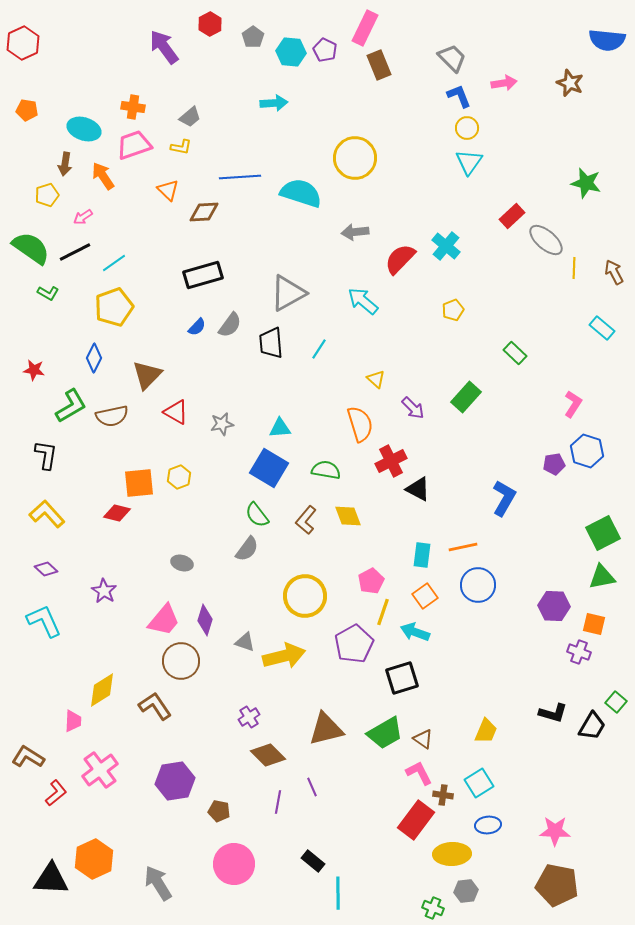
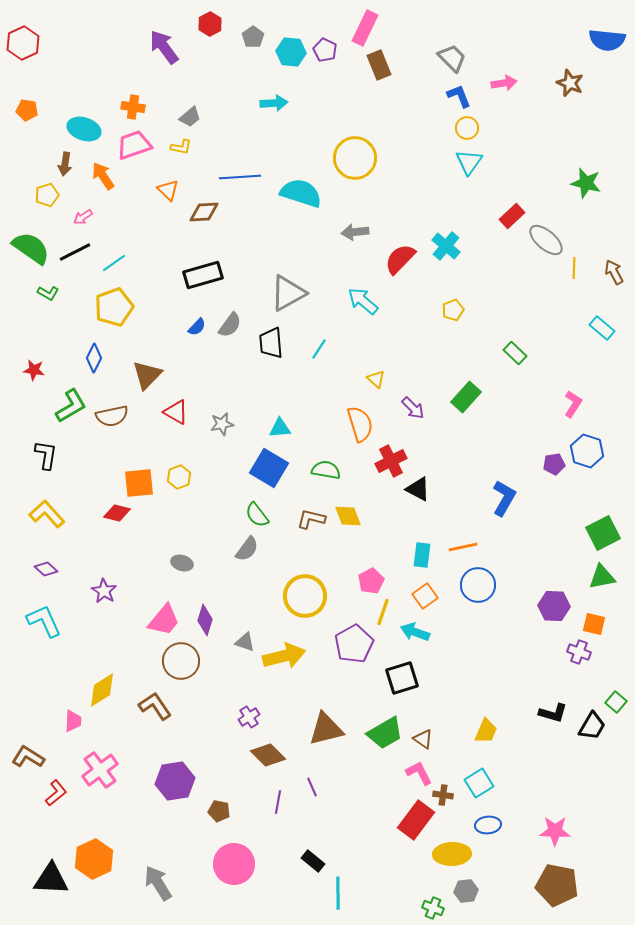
brown L-shape at (306, 520): moved 5 px right, 1 px up; rotated 64 degrees clockwise
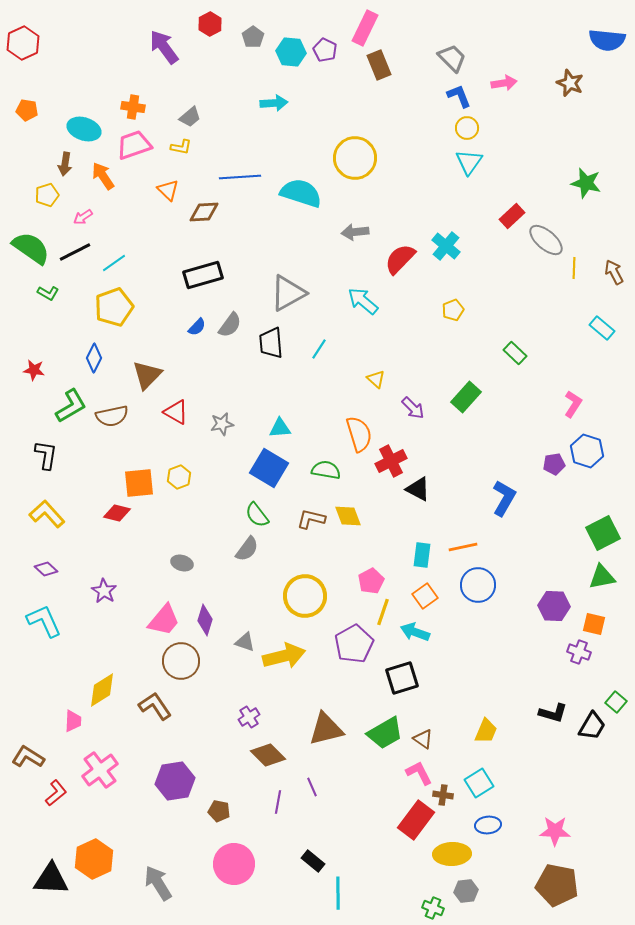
orange semicircle at (360, 424): moved 1 px left, 10 px down
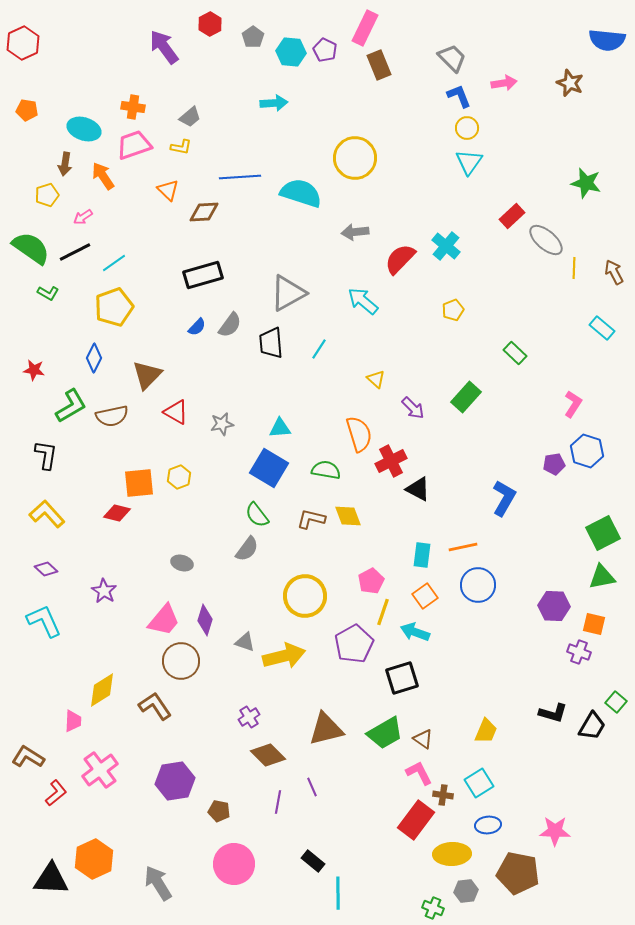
brown pentagon at (557, 885): moved 39 px left, 12 px up
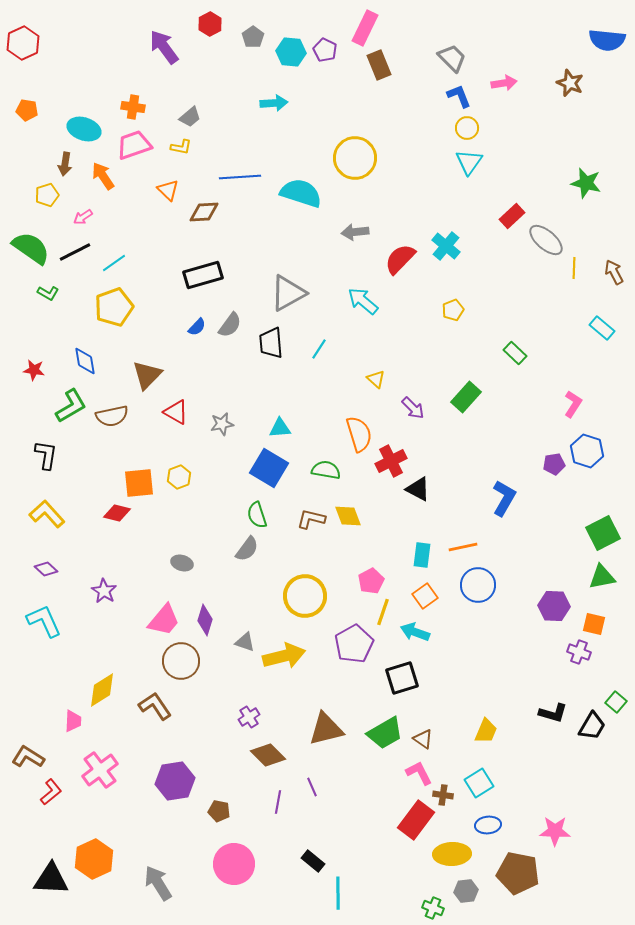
blue diamond at (94, 358): moved 9 px left, 3 px down; rotated 36 degrees counterclockwise
green semicircle at (257, 515): rotated 20 degrees clockwise
red L-shape at (56, 793): moved 5 px left, 1 px up
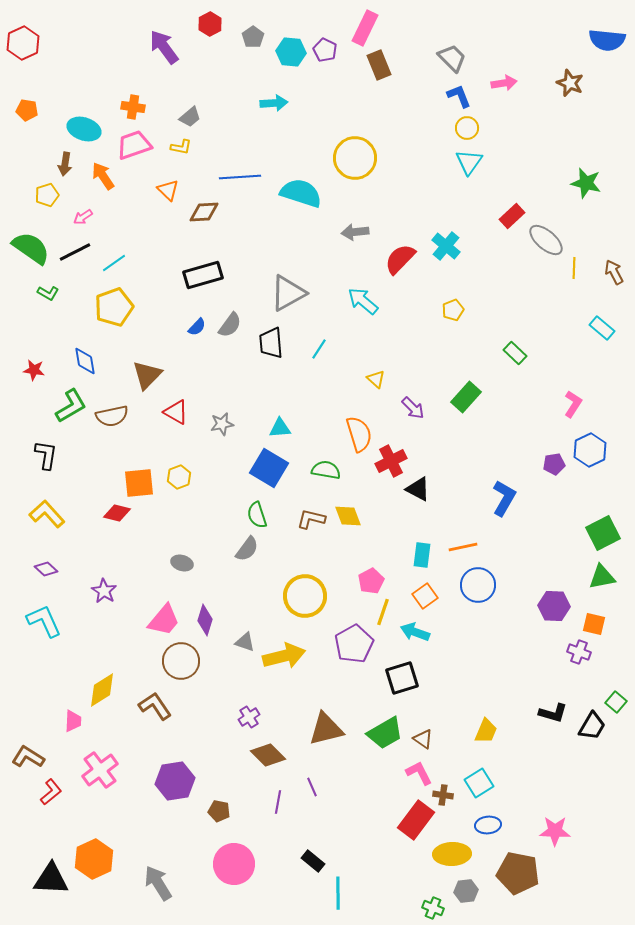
blue hexagon at (587, 451): moved 3 px right, 1 px up; rotated 16 degrees clockwise
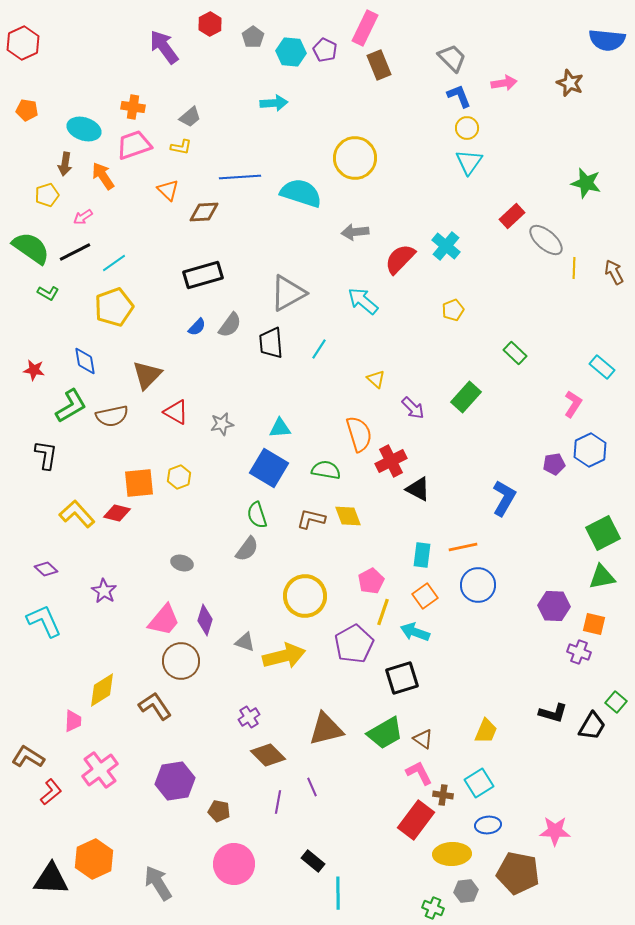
cyan rectangle at (602, 328): moved 39 px down
yellow L-shape at (47, 514): moved 30 px right
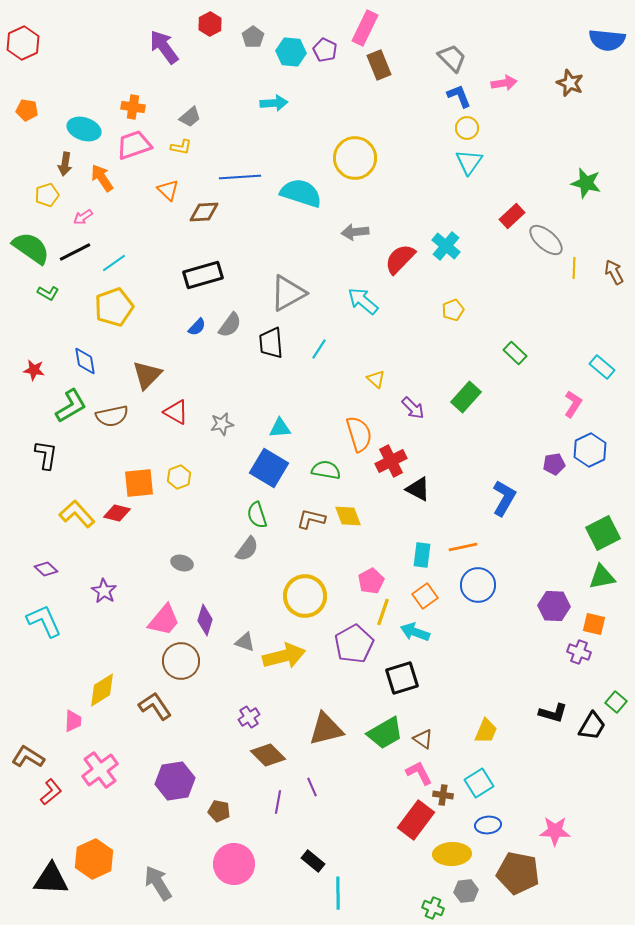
orange arrow at (103, 176): moved 1 px left, 2 px down
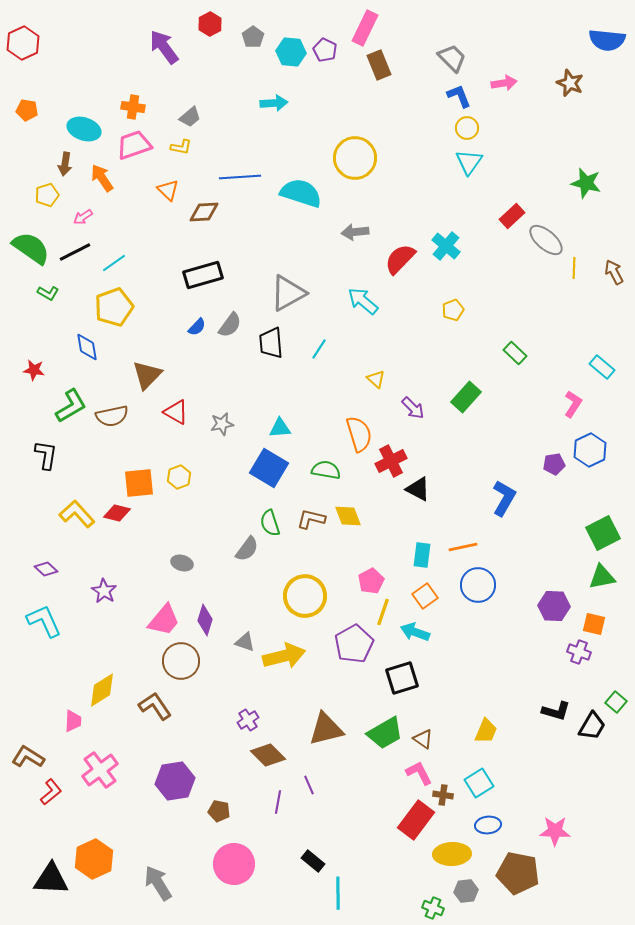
blue diamond at (85, 361): moved 2 px right, 14 px up
green semicircle at (257, 515): moved 13 px right, 8 px down
black L-shape at (553, 713): moved 3 px right, 2 px up
purple cross at (249, 717): moved 1 px left, 3 px down
purple line at (312, 787): moved 3 px left, 2 px up
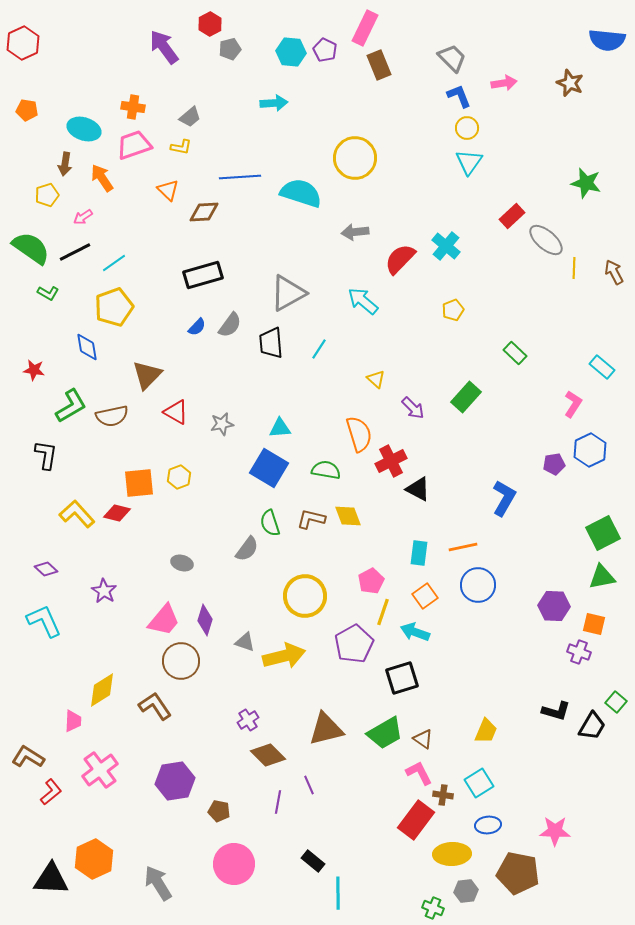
gray pentagon at (253, 37): moved 23 px left, 12 px down; rotated 20 degrees clockwise
cyan rectangle at (422, 555): moved 3 px left, 2 px up
